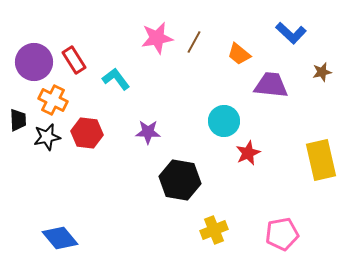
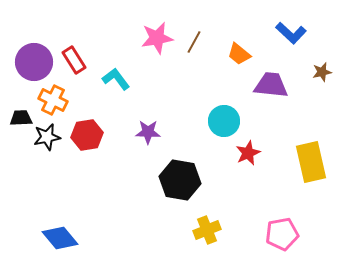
black trapezoid: moved 3 px right, 2 px up; rotated 90 degrees counterclockwise
red hexagon: moved 2 px down; rotated 16 degrees counterclockwise
yellow rectangle: moved 10 px left, 2 px down
yellow cross: moved 7 px left
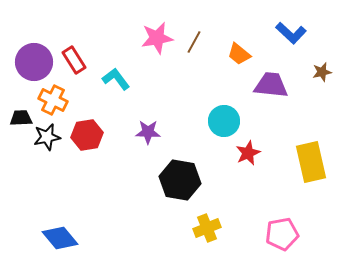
yellow cross: moved 2 px up
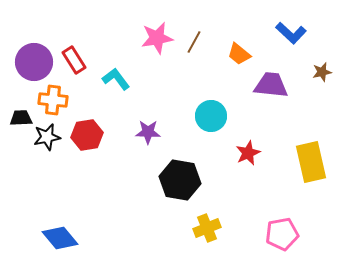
orange cross: rotated 20 degrees counterclockwise
cyan circle: moved 13 px left, 5 px up
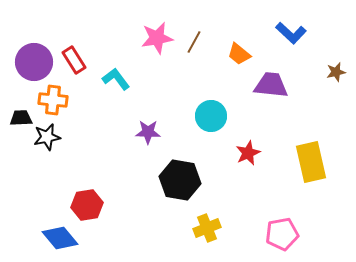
brown star: moved 14 px right
red hexagon: moved 70 px down
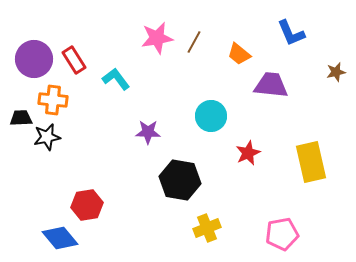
blue L-shape: rotated 24 degrees clockwise
purple circle: moved 3 px up
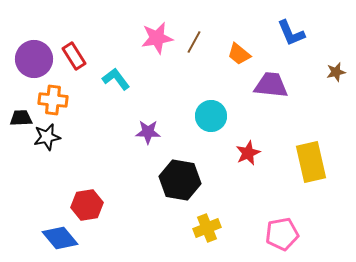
red rectangle: moved 4 px up
